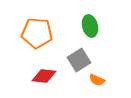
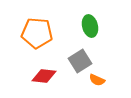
gray square: moved 1 px right, 1 px down
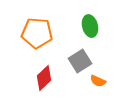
red diamond: moved 2 px down; rotated 50 degrees counterclockwise
orange semicircle: moved 1 px right, 1 px down
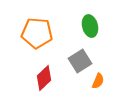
orange semicircle: rotated 91 degrees counterclockwise
